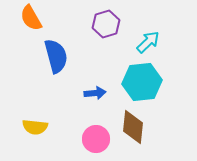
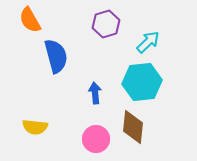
orange semicircle: moved 1 px left, 2 px down
blue arrow: rotated 90 degrees counterclockwise
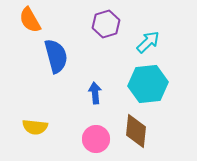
cyan hexagon: moved 6 px right, 2 px down
brown diamond: moved 3 px right, 4 px down
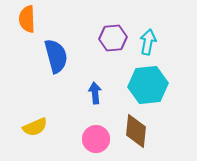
orange semicircle: moved 3 px left, 1 px up; rotated 28 degrees clockwise
purple hexagon: moved 7 px right, 14 px down; rotated 12 degrees clockwise
cyan arrow: rotated 35 degrees counterclockwise
cyan hexagon: moved 1 px down
yellow semicircle: rotated 30 degrees counterclockwise
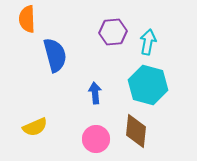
purple hexagon: moved 6 px up
blue semicircle: moved 1 px left, 1 px up
cyan hexagon: rotated 21 degrees clockwise
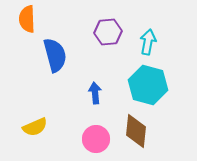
purple hexagon: moved 5 px left
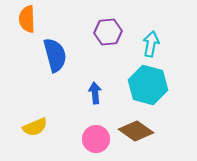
cyan arrow: moved 3 px right, 2 px down
brown diamond: rotated 60 degrees counterclockwise
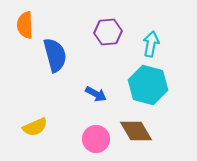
orange semicircle: moved 2 px left, 6 px down
blue arrow: moved 1 px right, 1 px down; rotated 125 degrees clockwise
brown diamond: rotated 24 degrees clockwise
